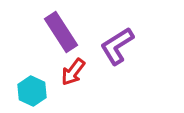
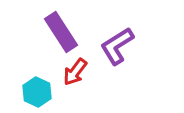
red arrow: moved 2 px right
cyan hexagon: moved 5 px right, 1 px down
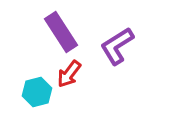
red arrow: moved 6 px left, 2 px down
cyan hexagon: rotated 20 degrees clockwise
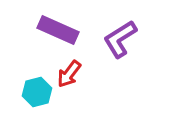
purple rectangle: moved 3 px left, 2 px up; rotated 33 degrees counterclockwise
purple L-shape: moved 3 px right, 7 px up
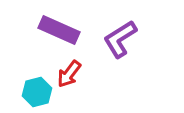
purple rectangle: moved 1 px right
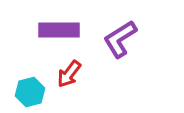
purple rectangle: rotated 24 degrees counterclockwise
cyan hexagon: moved 7 px left
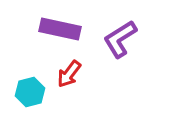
purple rectangle: moved 1 px right, 1 px up; rotated 12 degrees clockwise
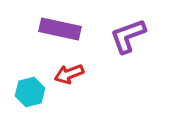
purple L-shape: moved 8 px right, 3 px up; rotated 12 degrees clockwise
red arrow: rotated 32 degrees clockwise
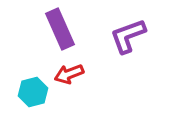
purple rectangle: rotated 54 degrees clockwise
cyan hexagon: moved 3 px right
